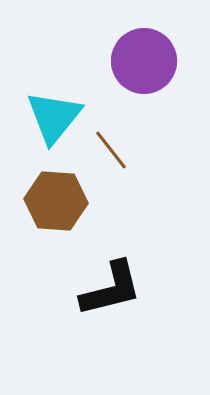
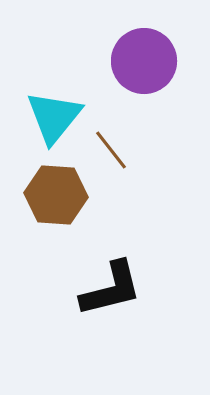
brown hexagon: moved 6 px up
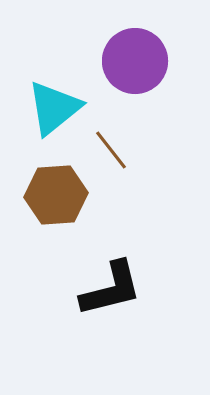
purple circle: moved 9 px left
cyan triangle: moved 9 px up; rotated 12 degrees clockwise
brown hexagon: rotated 8 degrees counterclockwise
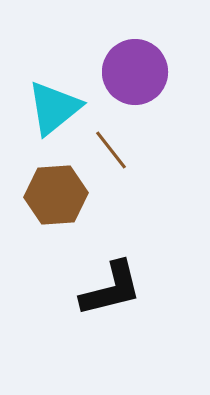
purple circle: moved 11 px down
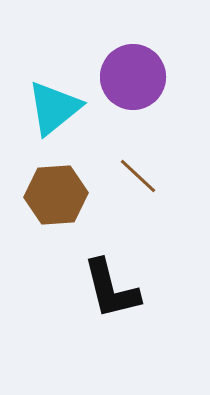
purple circle: moved 2 px left, 5 px down
brown line: moved 27 px right, 26 px down; rotated 9 degrees counterclockwise
black L-shape: rotated 90 degrees clockwise
